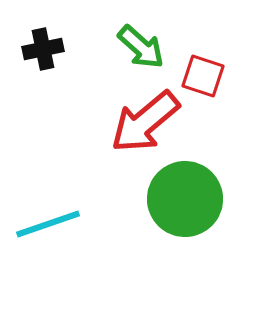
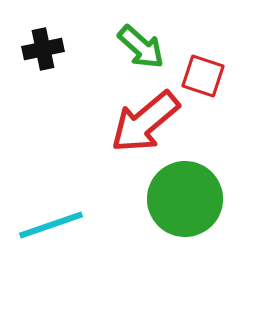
cyan line: moved 3 px right, 1 px down
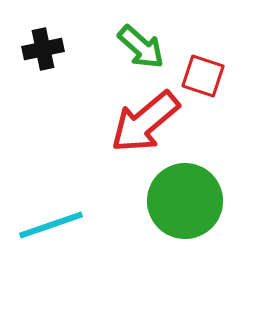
green circle: moved 2 px down
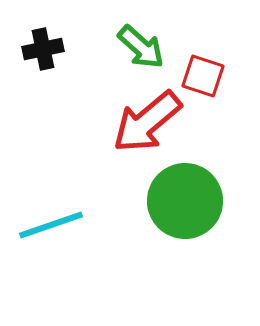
red arrow: moved 2 px right
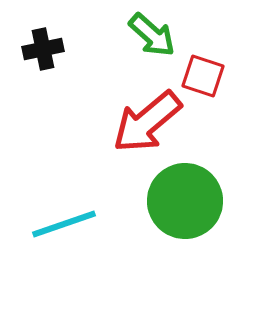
green arrow: moved 11 px right, 12 px up
cyan line: moved 13 px right, 1 px up
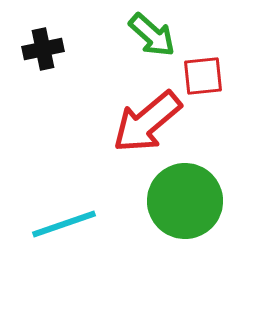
red square: rotated 24 degrees counterclockwise
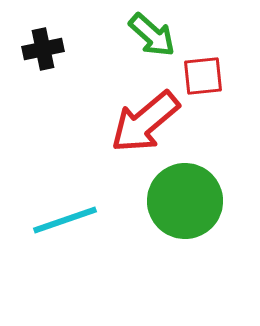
red arrow: moved 2 px left
cyan line: moved 1 px right, 4 px up
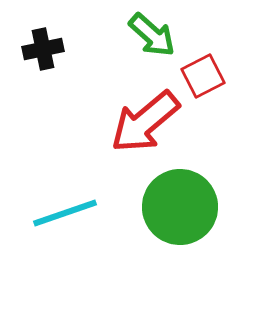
red square: rotated 21 degrees counterclockwise
green circle: moved 5 px left, 6 px down
cyan line: moved 7 px up
